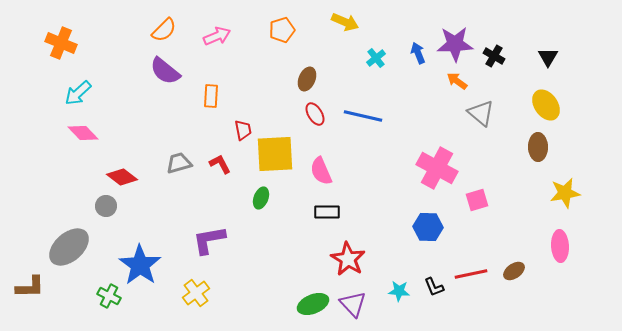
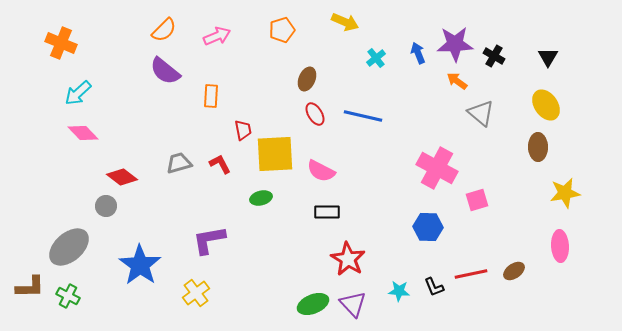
pink semicircle at (321, 171): rotated 40 degrees counterclockwise
green ellipse at (261, 198): rotated 55 degrees clockwise
green cross at (109, 296): moved 41 px left
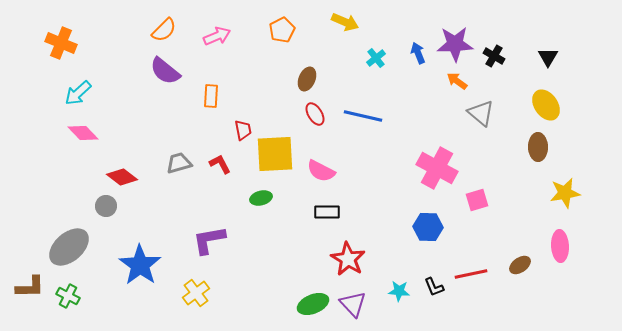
orange pentagon at (282, 30): rotated 10 degrees counterclockwise
brown ellipse at (514, 271): moved 6 px right, 6 px up
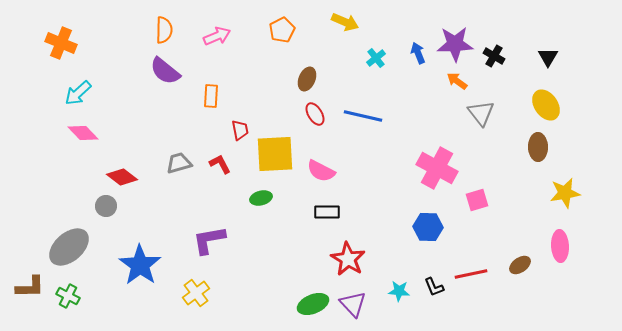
orange semicircle at (164, 30): rotated 44 degrees counterclockwise
gray triangle at (481, 113): rotated 12 degrees clockwise
red trapezoid at (243, 130): moved 3 px left
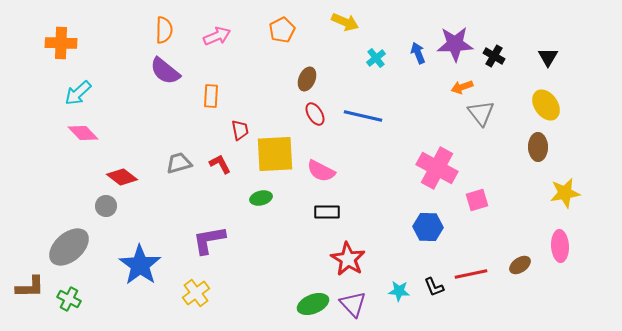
orange cross at (61, 43): rotated 20 degrees counterclockwise
orange arrow at (457, 81): moved 5 px right, 6 px down; rotated 55 degrees counterclockwise
green cross at (68, 296): moved 1 px right, 3 px down
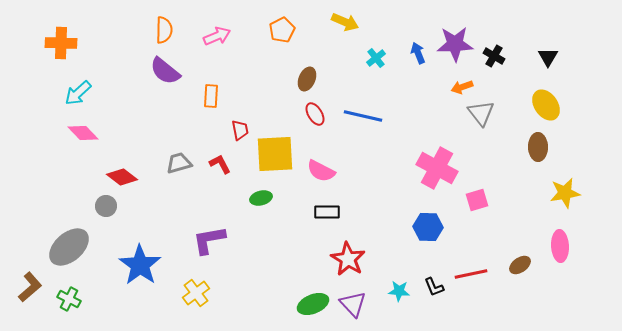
brown L-shape at (30, 287): rotated 40 degrees counterclockwise
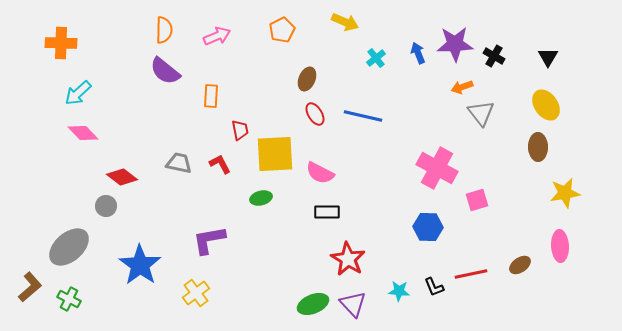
gray trapezoid at (179, 163): rotated 28 degrees clockwise
pink semicircle at (321, 171): moved 1 px left, 2 px down
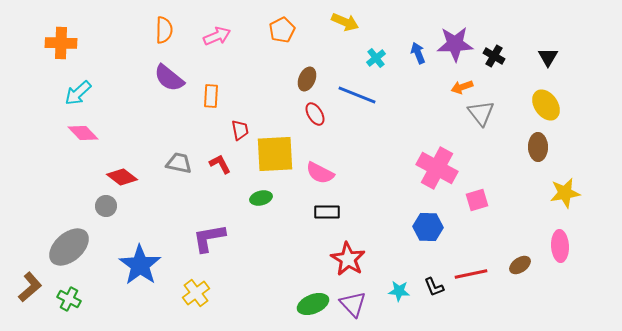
purple semicircle at (165, 71): moved 4 px right, 7 px down
blue line at (363, 116): moved 6 px left, 21 px up; rotated 9 degrees clockwise
purple L-shape at (209, 240): moved 2 px up
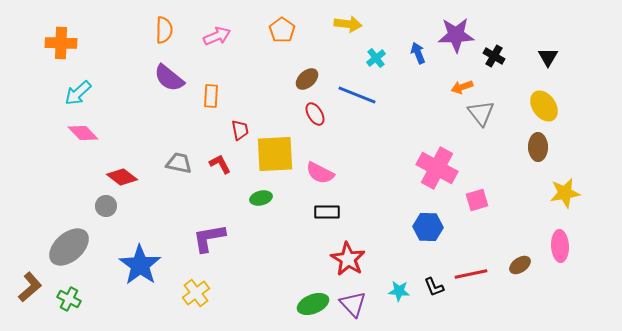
yellow arrow at (345, 22): moved 3 px right, 2 px down; rotated 16 degrees counterclockwise
orange pentagon at (282, 30): rotated 10 degrees counterclockwise
purple star at (455, 44): moved 1 px right, 9 px up
brown ellipse at (307, 79): rotated 25 degrees clockwise
yellow ellipse at (546, 105): moved 2 px left, 1 px down
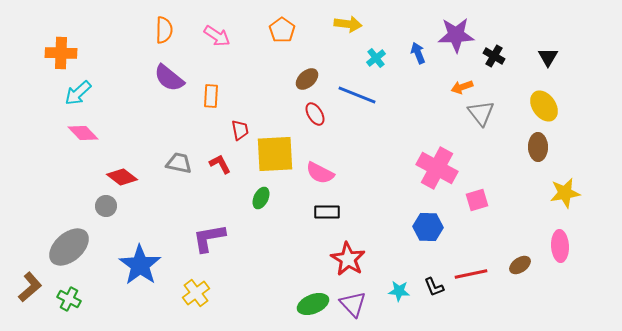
pink arrow at (217, 36): rotated 56 degrees clockwise
orange cross at (61, 43): moved 10 px down
green ellipse at (261, 198): rotated 50 degrees counterclockwise
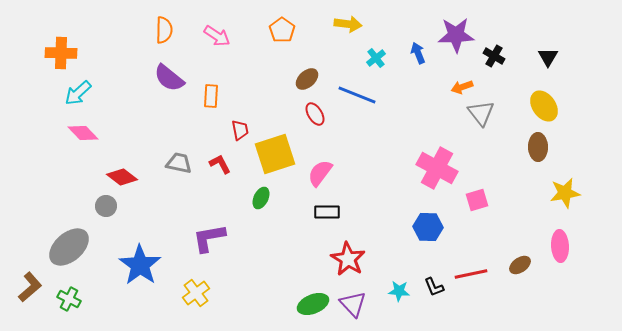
yellow square at (275, 154): rotated 15 degrees counterclockwise
pink semicircle at (320, 173): rotated 100 degrees clockwise
